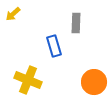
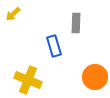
orange circle: moved 1 px right, 5 px up
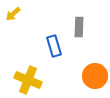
gray rectangle: moved 3 px right, 4 px down
orange circle: moved 1 px up
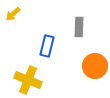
blue rectangle: moved 7 px left; rotated 30 degrees clockwise
orange circle: moved 10 px up
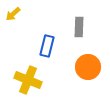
orange circle: moved 7 px left, 1 px down
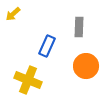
blue rectangle: rotated 10 degrees clockwise
orange circle: moved 2 px left, 1 px up
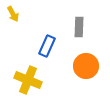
yellow arrow: rotated 77 degrees counterclockwise
